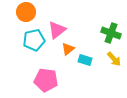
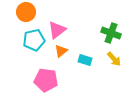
orange triangle: moved 7 px left, 2 px down
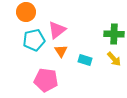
green cross: moved 3 px right, 1 px down; rotated 18 degrees counterclockwise
orange triangle: rotated 24 degrees counterclockwise
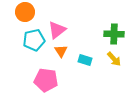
orange circle: moved 1 px left
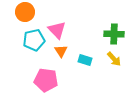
pink triangle: rotated 36 degrees counterclockwise
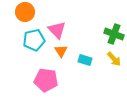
green cross: rotated 18 degrees clockwise
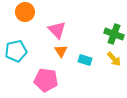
cyan pentagon: moved 18 px left, 11 px down
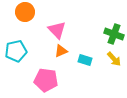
orange triangle: rotated 40 degrees clockwise
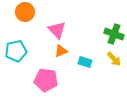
cyan rectangle: moved 2 px down
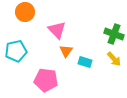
orange triangle: moved 5 px right; rotated 32 degrees counterclockwise
